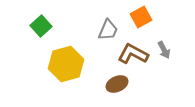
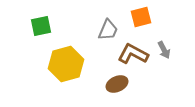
orange square: rotated 15 degrees clockwise
green square: rotated 30 degrees clockwise
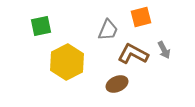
yellow hexagon: moved 1 px right, 2 px up; rotated 12 degrees counterclockwise
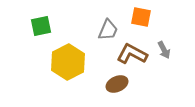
orange square: rotated 25 degrees clockwise
brown L-shape: moved 1 px left
yellow hexagon: moved 1 px right
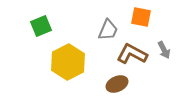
green square: rotated 10 degrees counterclockwise
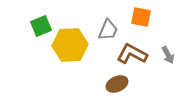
gray arrow: moved 4 px right, 5 px down
yellow hexagon: moved 2 px right, 17 px up; rotated 24 degrees clockwise
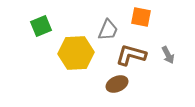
yellow hexagon: moved 6 px right, 8 px down
brown L-shape: moved 1 px left, 1 px down; rotated 12 degrees counterclockwise
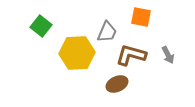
green square: rotated 30 degrees counterclockwise
gray trapezoid: moved 1 px left, 2 px down
yellow hexagon: moved 1 px right
